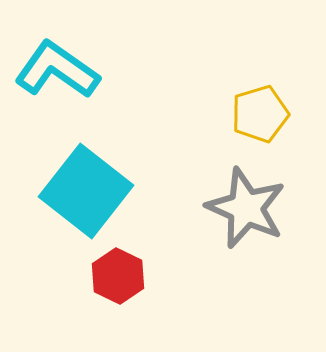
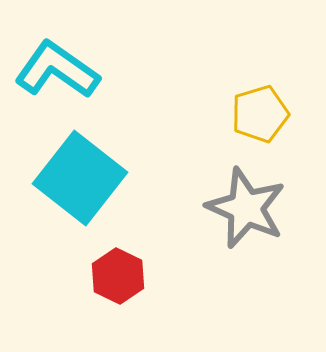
cyan square: moved 6 px left, 13 px up
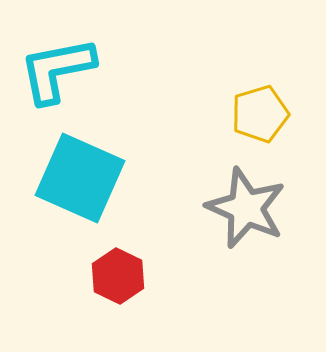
cyan L-shape: rotated 46 degrees counterclockwise
cyan square: rotated 14 degrees counterclockwise
